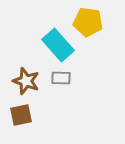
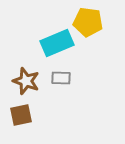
cyan rectangle: moved 1 px left, 2 px up; rotated 72 degrees counterclockwise
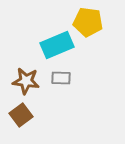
cyan rectangle: moved 2 px down
brown star: rotated 12 degrees counterclockwise
brown square: rotated 25 degrees counterclockwise
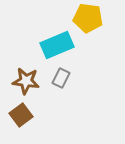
yellow pentagon: moved 4 px up
gray rectangle: rotated 66 degrees counterclockwise
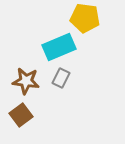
yellow pentagon: moved 3 px left
cyan rectangle: moved 2 px right, 2 px down
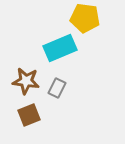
cyan rectangle: moved 1 px right, 1 px down
gray rectangle: moved 4 px left, 10 px down
brown square: moved 8 px right; rotated 15 degrees clockwise
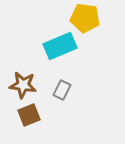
cyan rectangle: moved 2 px up
brown star: moved 3 px left, 4 px down
gray rectangle: moved 5 px right, 2 px down
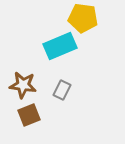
yellow pentagon: moved 2 px left
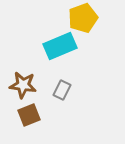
yellow pentagon: rotated 28 degrees counterclockwise
